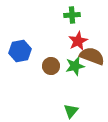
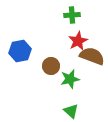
green star: moved 5 px left, 13 px down
green triangle: rotated 28 degrees counterclockwise
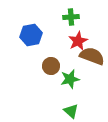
green cross: moved 1 px left, 2 px down
blue hexagon: moved 11 px right, 16 px up
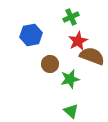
green cross: rotated 21 degrees counterclockwise
brown circle: moved 1 px left, 2 px up
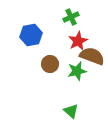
green star: moved 7 px right, 8 px up
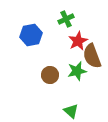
green cross: moved 5 px left, 2 px down
brown semicircle: rotated 130 degrees counterclockwise
brown circle: moved 11 px down
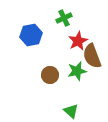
green cross: moved 2 px left, 1 px up
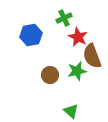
red star: moved 4 px up; rotated 18 degrees counterclockwise
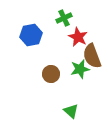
green star: moved 3 px right, 2 px up
brown circle: moved 1 px right, 1 px up
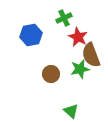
brown semicircle: moved 1 px left, 1 px up
